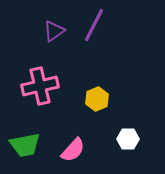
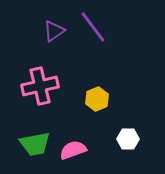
purple line: moved 1 px left, 2 px down; rotated 64 degrees counterclockwise
green trapezoid: moved 10 px right, 1 px up
pink semicircle: rotated 152 degrees counterclockwise
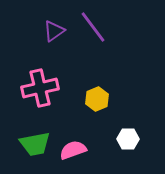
pink cross: moved 2 px down
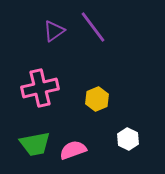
white hexagon: rotated 25 degrees clockwise
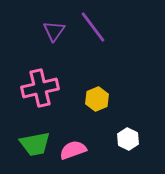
purple triangle: rotated 20 degrees counterclockwise
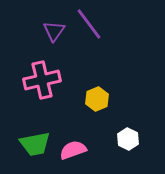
purple line: moved 4 px left, 3 px up
pink cross: moved 2 px right, 8 px up
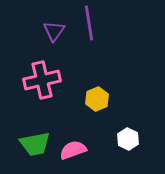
purple line: moved 1 px up; rotated 28 degrees clockwise
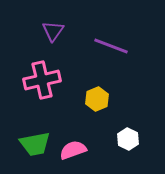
purple line: moved 22 px right, 23 px down; rotated 60 degrees counterclockwise
purple triangle: moved 1 px left
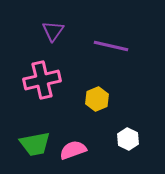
purple line: rotated 8 degrees counterclockwise
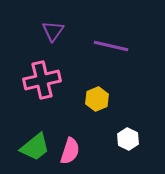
green trapezoid: moved 3 px down; rotated 28 degrees counterclockwise
pink semicircle: moved 3 px left, 1 px down; rotated 128 degrees clockwise
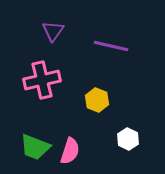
yellow hexagon: moved 1 px down; rotated 15 degrees counterclockwise
green trapezoid: rotated 60 degrees clockwise
